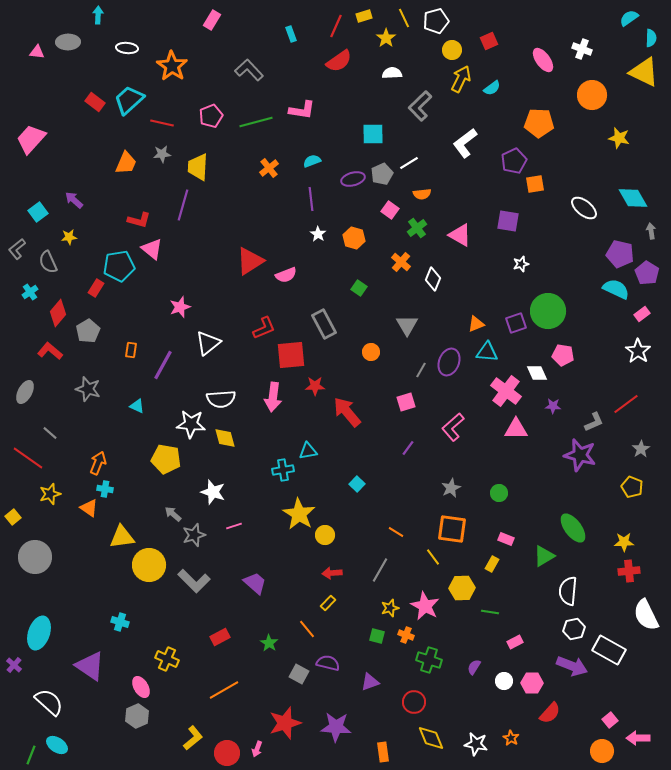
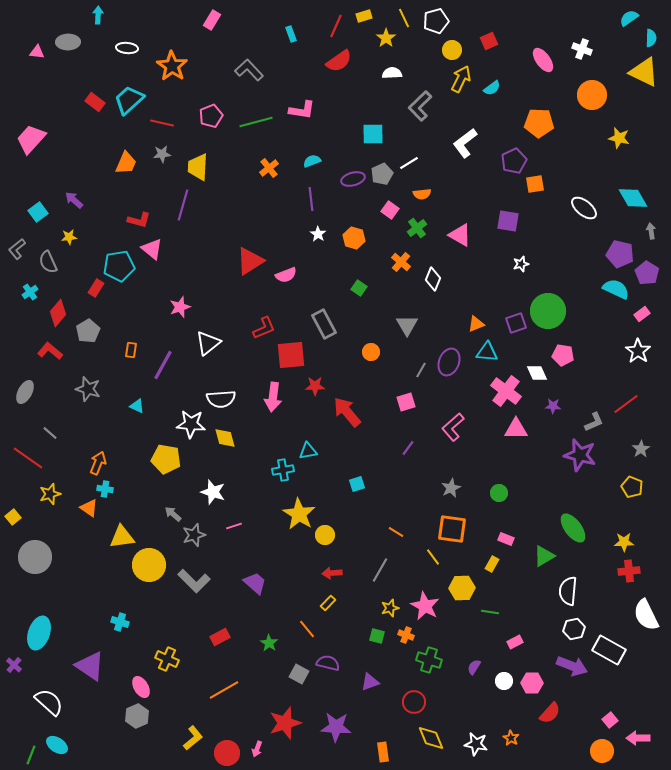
cyan square at (357, 484): rotated 28 degrees clockwise
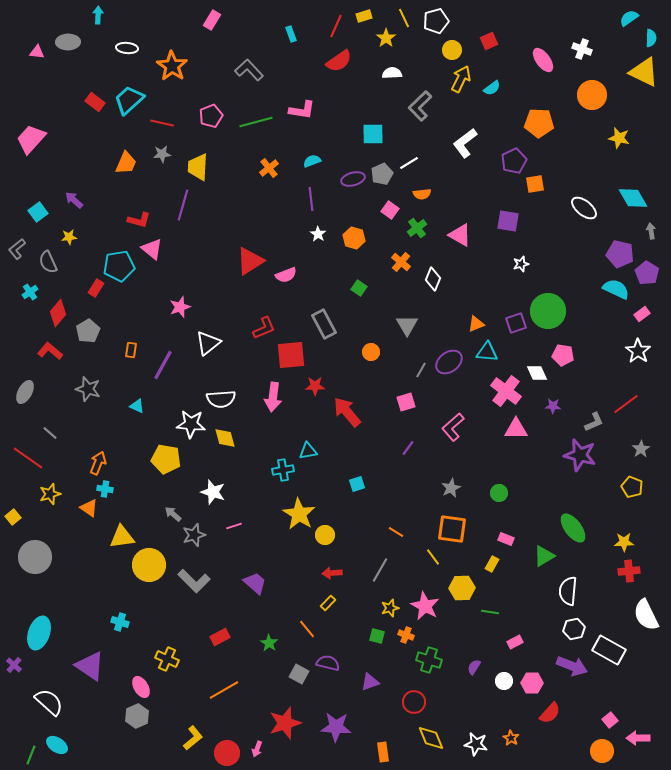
purple ellipse at (449, 362): rotated 32 degrees clockwise
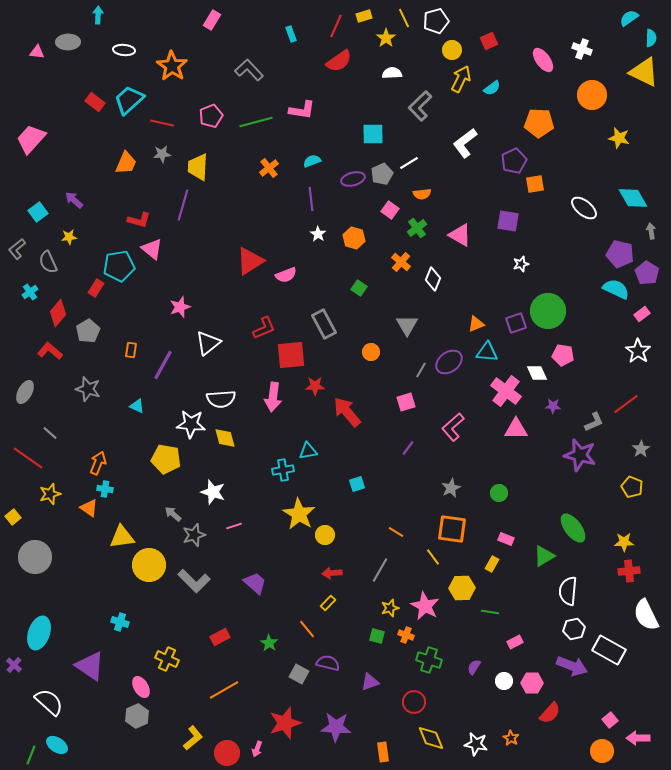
white ellipse at (127, 48): moved 3 px left, 2 px down
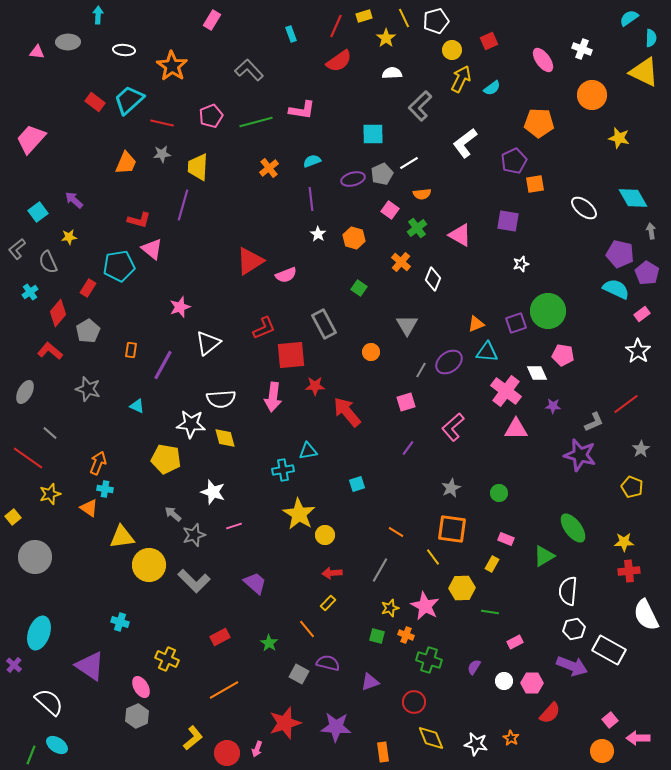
red rectangle at (96, 288): moved 8 px left
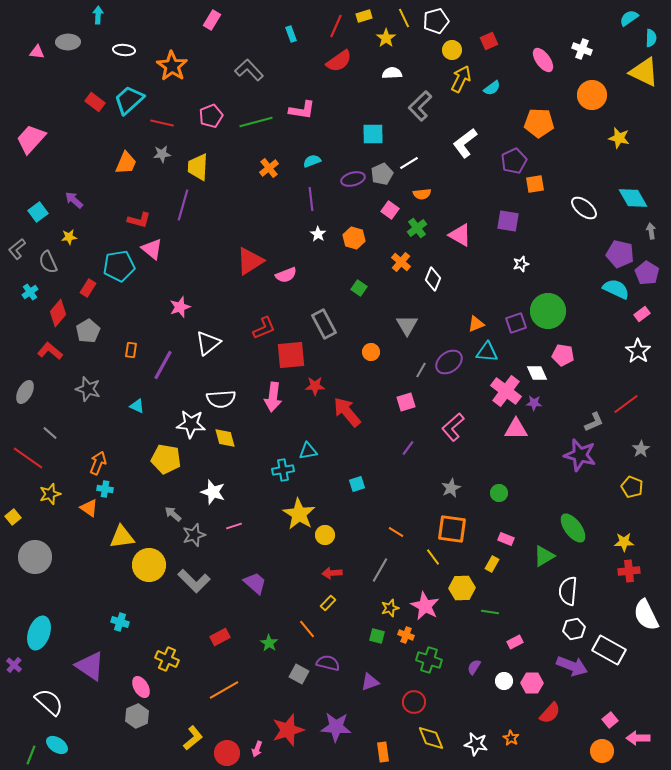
purple star at (553, 406): moved 19 px left, 3 px up
red star at (285, 723): moved 3 px right, 7 px down
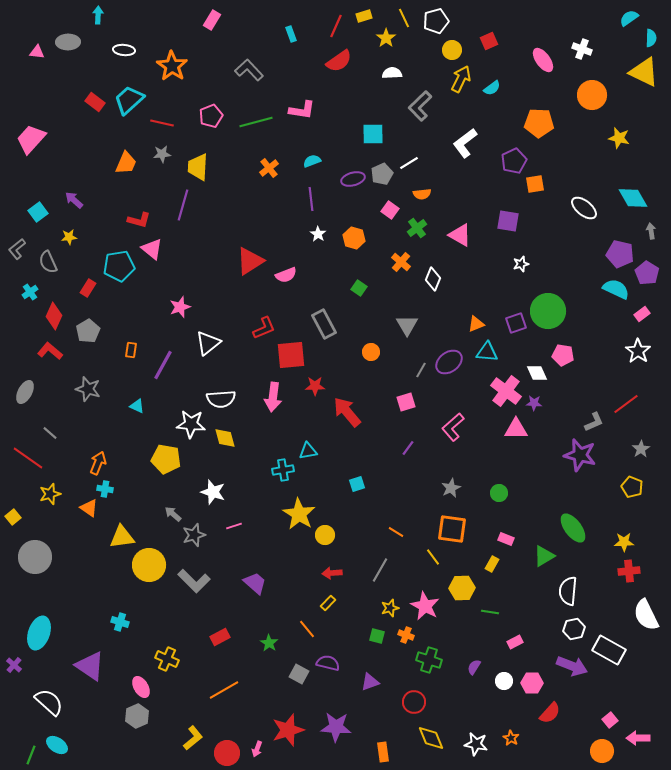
red diamond at (58, 313): moved 4 px left, 3 px down; rotated 16 degrees counterclockwise
